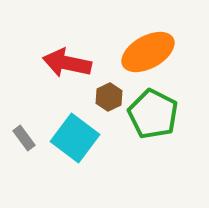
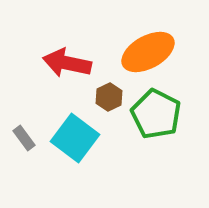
green pentagon: moved 3 px right
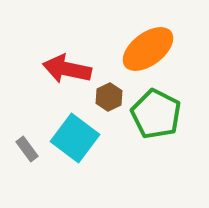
orange ellipse: moved 3 px up; rotated 8 degrees counterclockwise
red arrow: moved 6 px down
gray rectangle: moved 3 px right, 11 px down
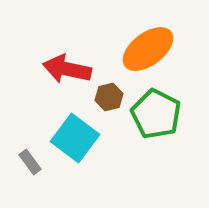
brown hexagon: rotated 12 degrees clockwise
gray rectangle: moved 3 px right, 13 px down
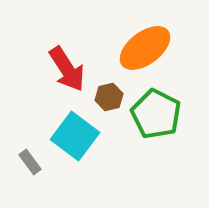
orange ellipse: moved 3 px left, 1 px up
red arrow: rotated 135 degrees counterclockwise
cyan square: moved 2 px up
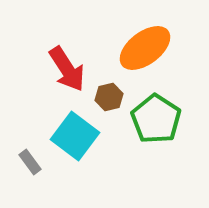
green pentagon: moved 5 px down; rotated 6 degrees clockwise
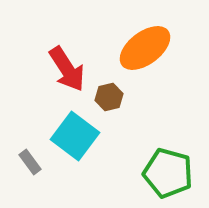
green pentagon: moved 12 px right, 54 px down; rotated 18 degrees counterclockwise
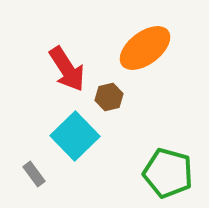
cyan square: rotated 9 degrees clockwise
gray rectangle: moved 4 px right, 12 px down
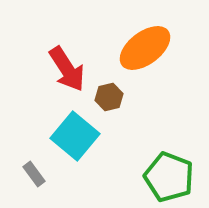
cyan square: rotated 6 degrees counterclockwise
green pentagon: moved 1 px right, 4 px down; rotated 6 degrees clockwise
